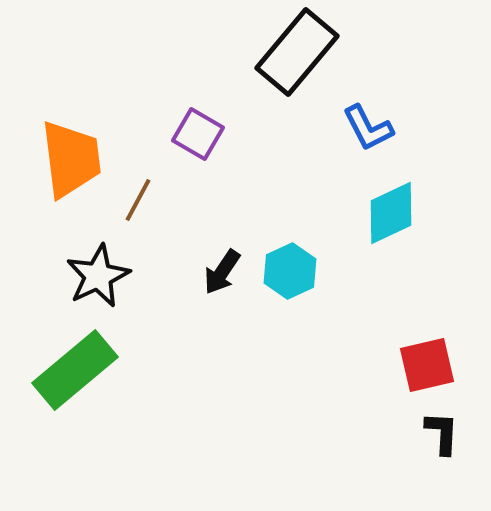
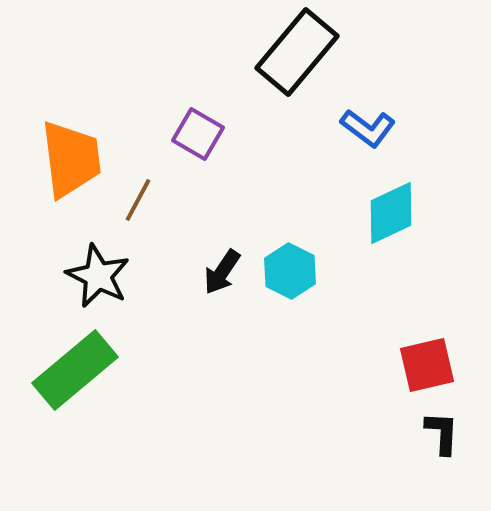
blue L-shape: rotated 26 degrees counterclockwise
cyan hexagon: rotated 8 degrees counterclockwise
black star: rotated 20 degrees counterclockwise
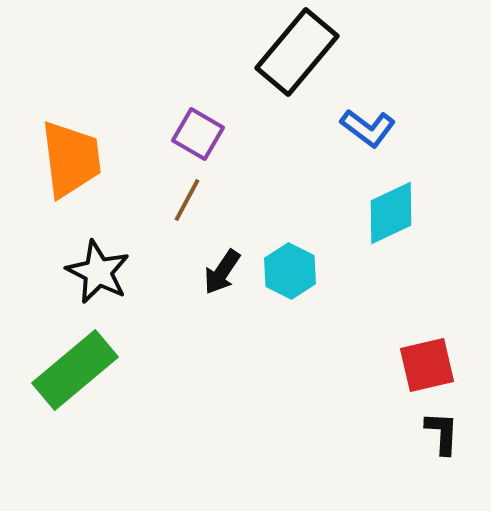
brown line: moved 49 px right
black star: moved 4 px up
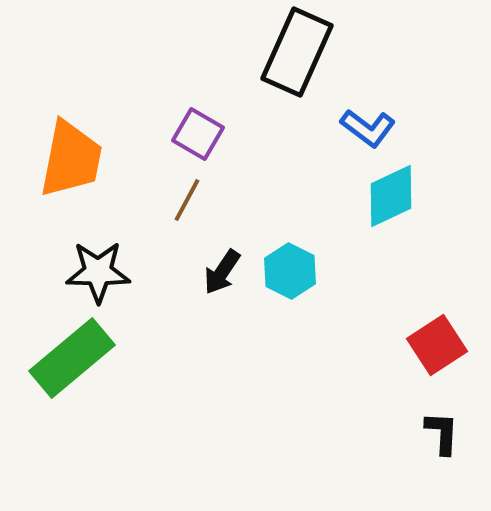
black rectangle: rotated 16 degrees counterclockwise
orange trapezoid: rotated 18 degrees clockwise
cyan diamond: moved 17 px up
black star: rotated 26 degrees counterclockwise
red square: moved 10 px right, 20 px up; rotated 20 degrees counterclockwise
green rectangle: moved 3 px left, 12 px up
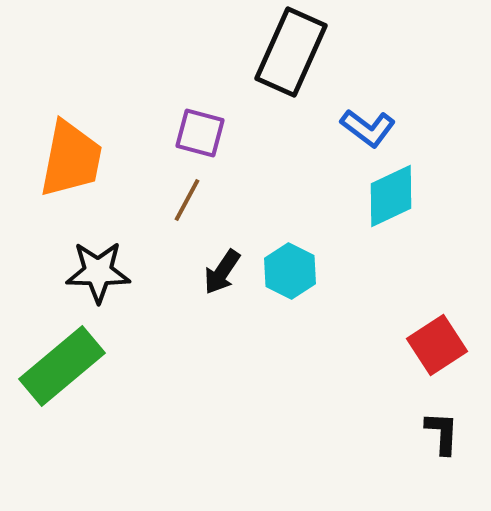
black rectangle: moved 6 px left
purple square: moved 2 px right, 1 px up; rotated 15 degrees counterclockwise
green rectangle: moved 10 px left, 8 px down
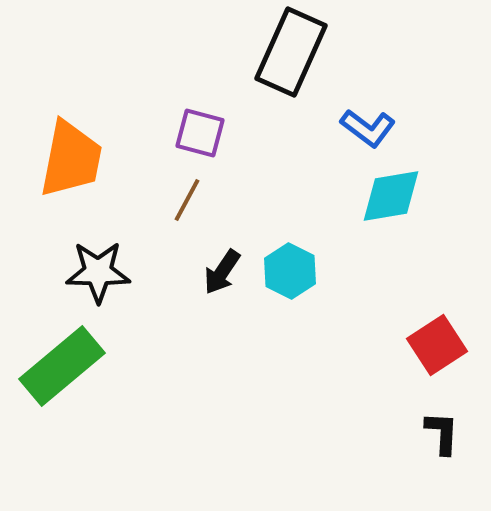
cyan diamond: rotated 16 degrees clockwise
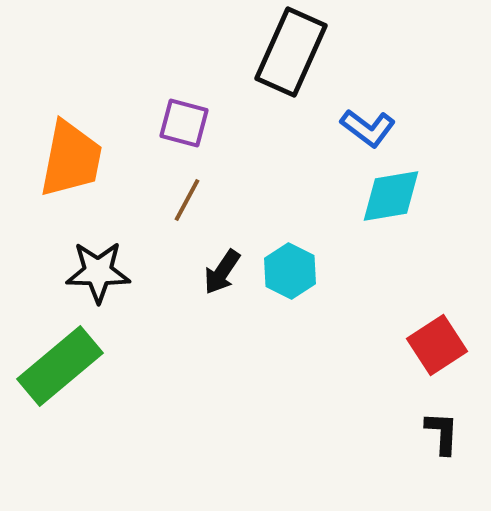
purple square: moved 16 px left, 10 px up
green rectangle: moved 2 px left
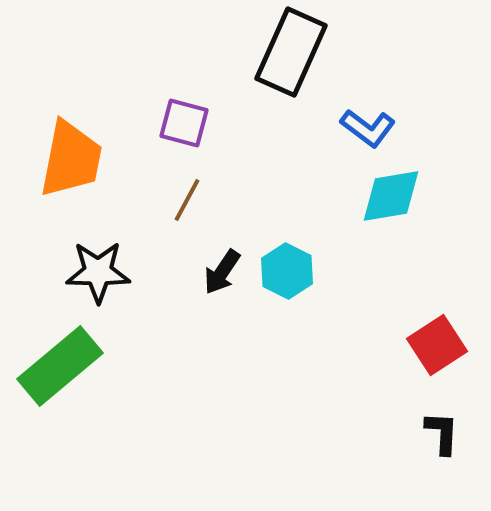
cyan hexagon: moved 3 px left
